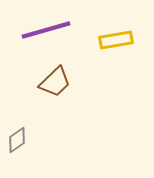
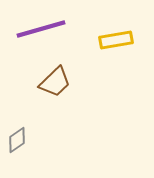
purple line: moved 5 px left, 1 px up
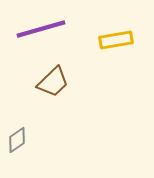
brown trapezoid: moved 2 px left
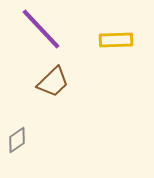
purple line: rotated 63 degrees clockwise
yellow rectangle: rotated 8 degrees clockwise
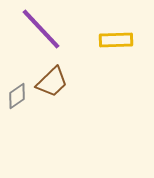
brown trapezoid: moved 1 px left
gray diamond: moved 44 px up
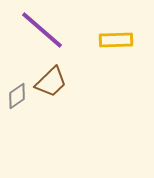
purple line: moved 1 px right, 1 px down; rotated 6 degrees counterclockwise
brown trapezoid: moved 1 px left
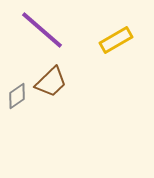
yellow rectangle: rotated 28 degrees counterclockwise
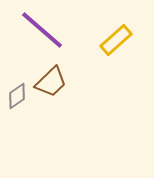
yellow rectangle: rotated 12 degrees counterclockwise
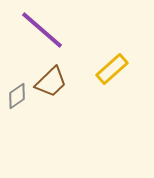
yellow rectangle: moved 4 px left, 29 px down
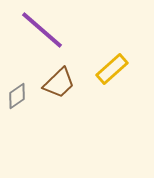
brown trapezoid: moved 8 px right, 1 px down
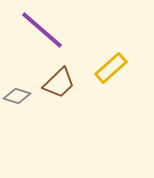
yellow rectangle: moved 1 px left, 1 px up
gray diamond: rotated 52 degrees clockwise
